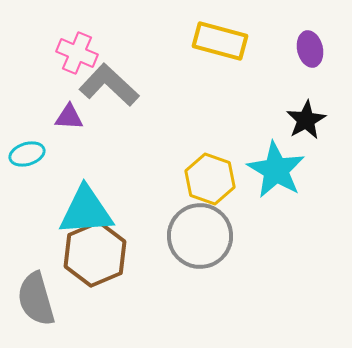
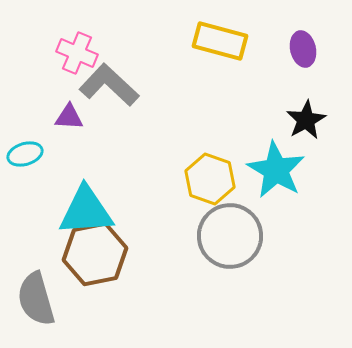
purple ellipse: moved 7 px left
cyan ellipse: moved 2 px left
gray circle: moved 30 px right
brown hexagon: rotated 12 degrees clockwise
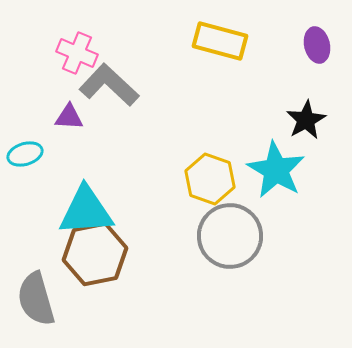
purple ellipse: moved 14 px right, 4 px up
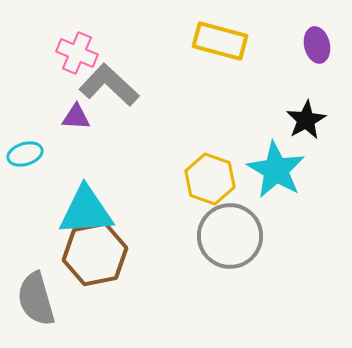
purple triangle: moved 7 px right
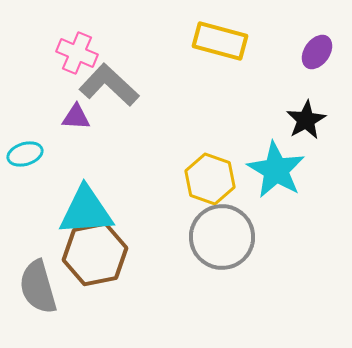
purple ellipse: moved 7 px down; rotated 48 degrees clockwise
gray circle: moved 8 px left, 1 px down
gray semicircle: moved 2 px right, 12 px up
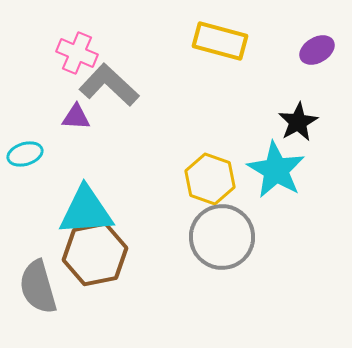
purple ellipse: moved 2 px up; rotated 24 degrees clockwise
black star: moved 8 px left, 2 px down
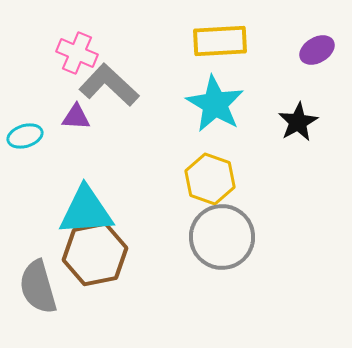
yellow rectangle: rotated 18 degrees counterclockwise
cyan ellipse: moved 18 px up
cyan star: moved 61 px left, 66 px up
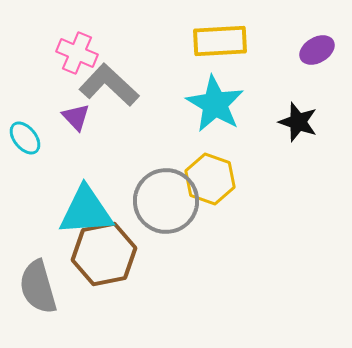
purple triangle: rotated 44 degrees clockwise
black star: rotated 24 degrees counterclockwise
cyan ellipse: moved 2 px down; rotated 68 degrees clockwise
gray circle: moved 56 px left, 36 px up
brown hexagon: moved 9 px right
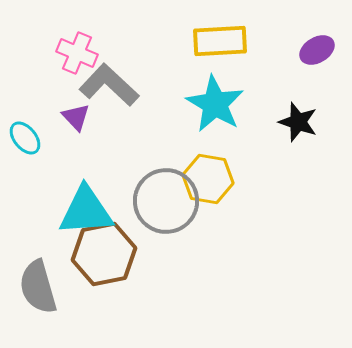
yellow hexagon: moved 2 px left; rotated 9 degrees counterclockwise
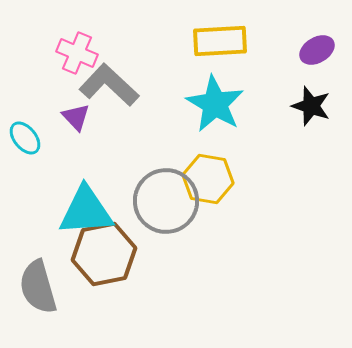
black star: moved 13 px right, 16 px up
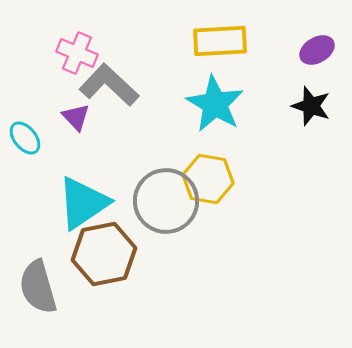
cyan triangle: moved 3 px left, 8 px up; rotated 30 degrees counterclockwise
